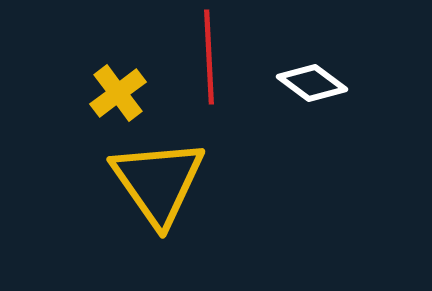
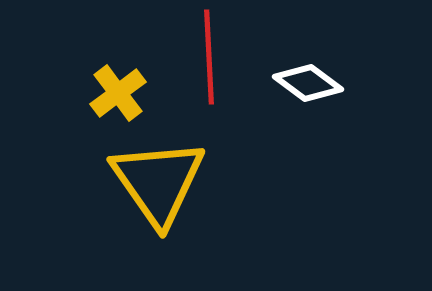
white diamond: moved 4 px left
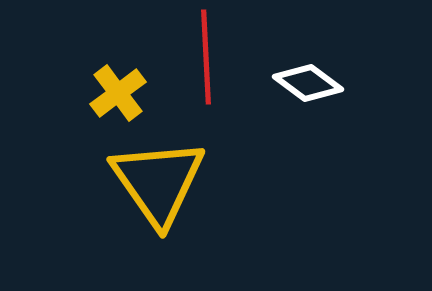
red line: moved 3 px left
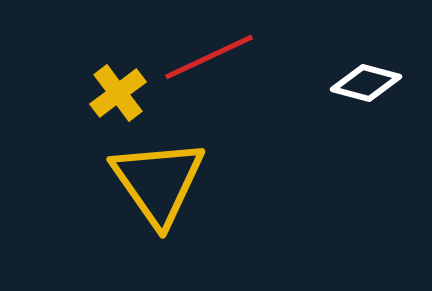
red line: moved 3 px right; rotated 68 degrees clockwise
white diamond: moved 58 px right; rotated 22 degrees counterclockwise
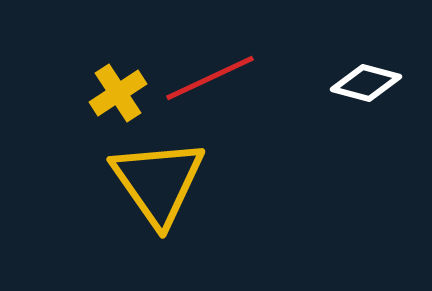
red line: moved 1 px right, 21 px down
yellow cross: rotated 4 degrees clockwise
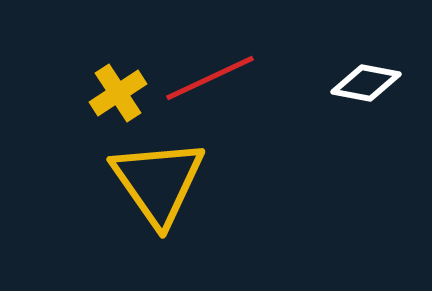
white diamond: rotated 4 degrees counterclockwise
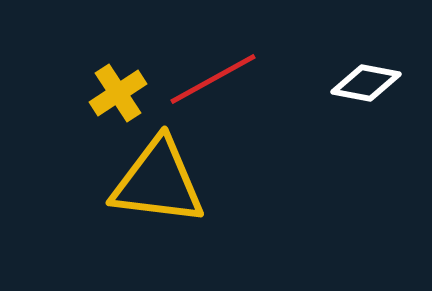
red line: moved 3 px right, 1 px down; rotated 4 degrees counterclockwise
yellow triangle: rotated 48 degrees counterclockwise
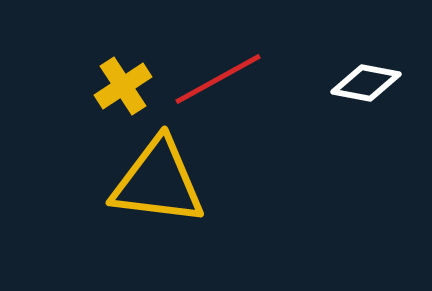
red line: moved 5 px right
yellow cross: moved 5 px right, 7 px up
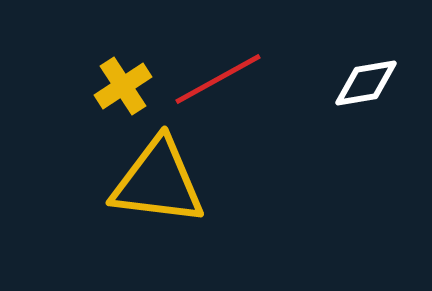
white diamond: rotated 20 degrees counterclockwise
